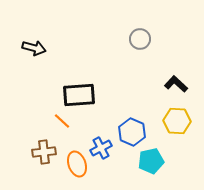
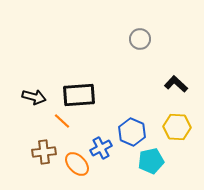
black arrow: moved 49 px down
yellow hexagon: moved 6 px down
orange ellipse: rotated 25 degrees counterclockwise
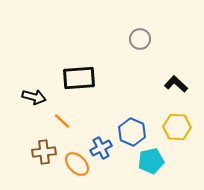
black rectangle: moved 17 px up
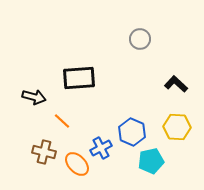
brown cross: rotated 20 degrees clockwise
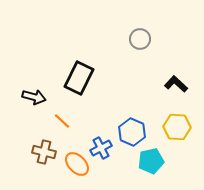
black rectangle: rotated 60 degrees counterclockwise
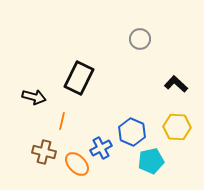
orange line: rotated 60 degrees clockwise
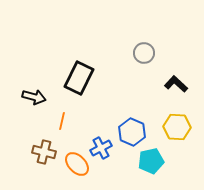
gray circle: moved 4 px right, 14 px down
